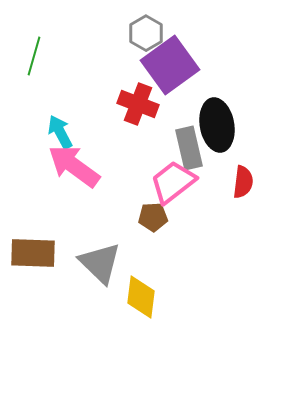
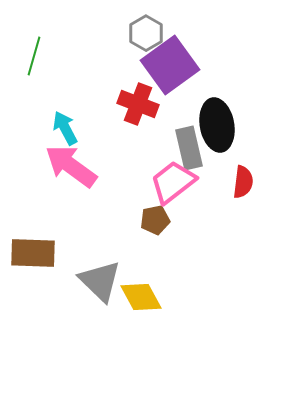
cyan arrow: moved 5 px right, 4 px up
pink arrow: moved 3 px left
brown pentagon: moved 2 px right, 3 px down; rotated 8 degrees counterclockwise
gray triangle: moved 18 px down
yellow diamond: rotated 36 degrees counterclockwise
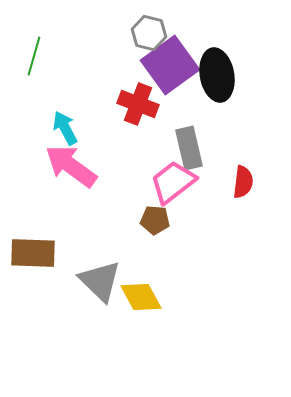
gray hexagon: moved 3 px right; rotated 16 degrees counterclockwise
black ellipse: moved 50 px up
brown pentagon: rotated 16 degrees clockwise
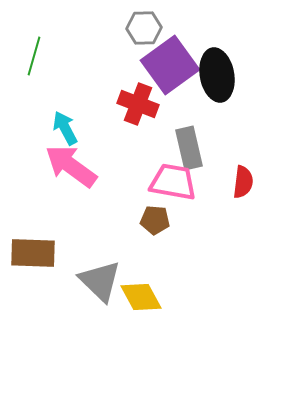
gray hexagon: moved 5 px left, 5 px up; rotated 16 degrees counterclockwise
pink trapezoid: rotated 48 degrees clockwise
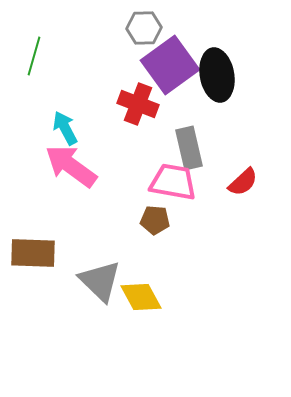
red semicircle: rotated 40 degrees clockwise
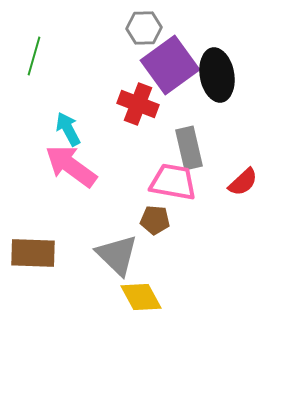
cyan arrow: moved 3 px right, 1 px down
gray triangle: moved 17 px right, 26 px up
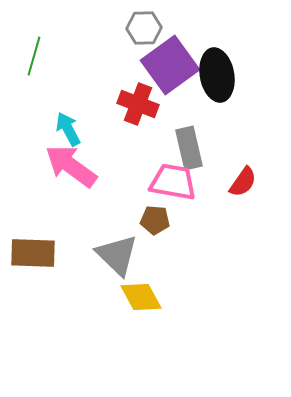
red semicircle: rotated 12 degrees counterclockwise
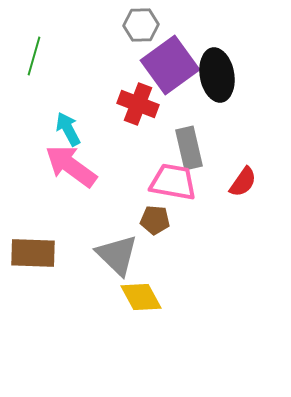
gray hexagon: moved 3 px left, 3 px up
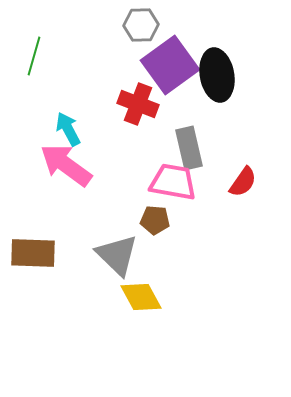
pink arrow: moved 5 px left, 1 px up
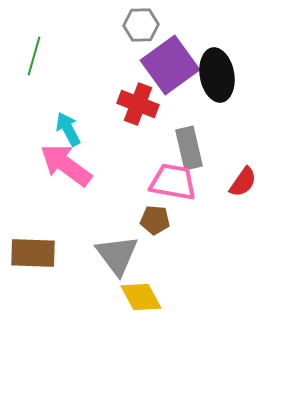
gray triangle: rotated 9 degrees clockwise
